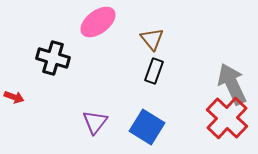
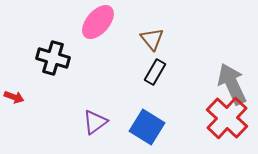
pink ellipse: rotated 12 degrees counterclockwise
black rectangle: moved 1 px right, 1 px down; rotated 10 degrees clockwise
purple triangle: rotated 16 degrees clockwise
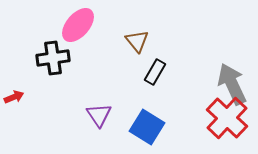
pink ellipse: moved 20 px left, 3 px down
brown triangle: moved 15 px left, 2 px down
black cross: rotated 24 degrees counterclockwise
red arrow: rotated 42 degrees counterclockwise
purple triangle: moved 4 px right, 7 px up; rotated 28 degrees counterclockwise
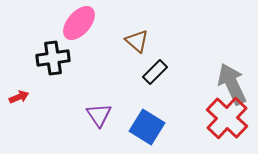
pink ellipse: moved 1 px right, 2 px up
brown triangle: rotated 10 degrees counterclockwise
black rectangle: rotated 15 degrees clockwise
red arrow: moved 5 px right
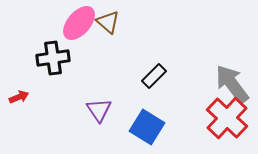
brown triangle: moved 29 px left, 19 px up
black rectangle: moved 1 px left, 4 px down
gray arrow: rotated 12 degrees counterclockwise
purple triangle: moved 5 px up
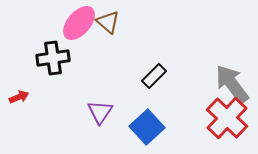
purple triangle: moved 1 px right, 2 px down; rotated 8 degrees clockwise
blue square: rotated 16 degrees clockwise
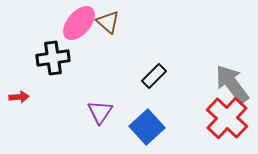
red arrow: rotated 18 degrees clockwise
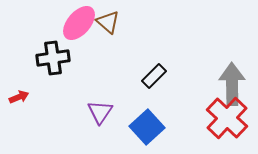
gray arrow: rotated 36 degrees clockwise
red arrow: rotated 18 degrees counterclockwise
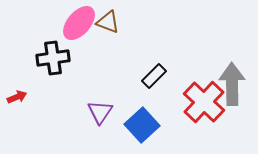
brown triangle: rotated 20 degrees counterclockwise
red arrow: moved 2 px left
red cross: moved 23 px left, 16 px up
blue square: moved 5 px left, 2 px up
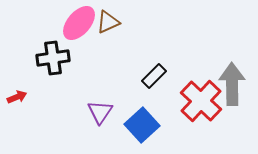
brown triangle: rotated 45 degrees counterclockwise
red cross: moved 3 px left, 1 px up
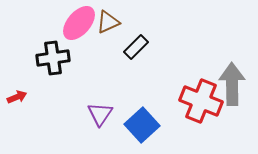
black rectangle: moved 18 px left, 29 px up
red cross: rotated 21 degrees counterclockwise
purple triangle: moved 2 px down
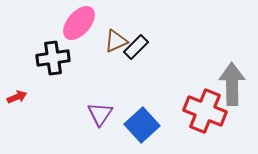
brown triangle: moved 8 px right, 19 px down
red cross: moved 4 px right, 10 px down
